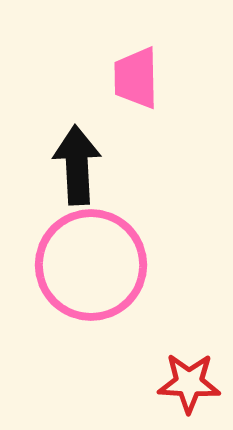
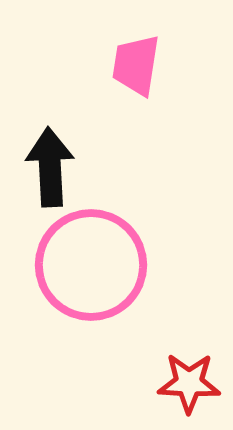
pink trapezoid: moved 13 px up; rotated 10 degrees clockwise
black arrow: moved 27 px left, 2 px down
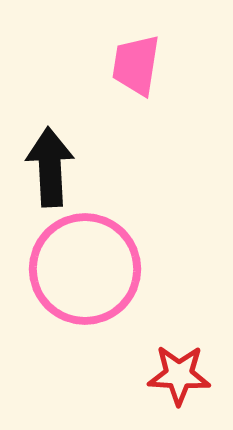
pink circle: moved 6 px left, 4 px down
red star: moved 10 px left, 8 px up
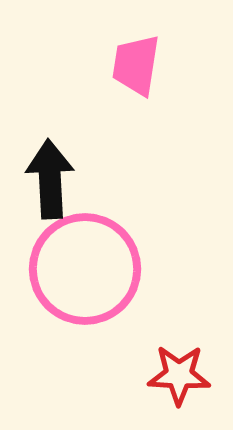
black arrow: moved 12 px down
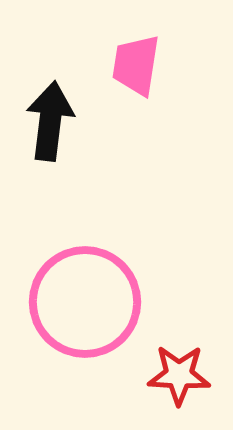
black arrow: moved 58 px up; rotated 10 degrees clockwise
pink circle: moved 33 px down
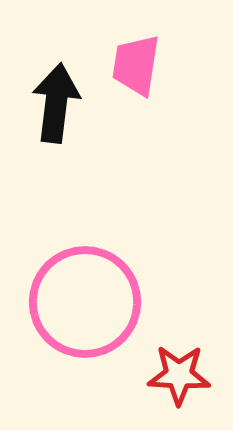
black arrow: moved 6 px right, 18 px up
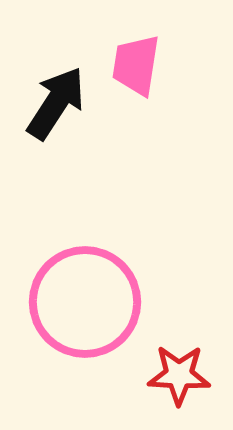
black arrow: rotated 26 degrees clockwise
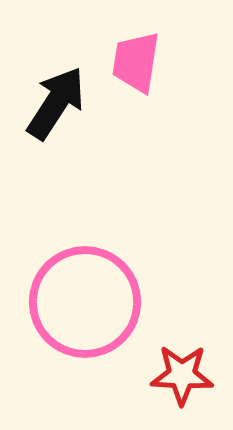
pink trapezoid: moved 3 px up
red star: moved 3 px right
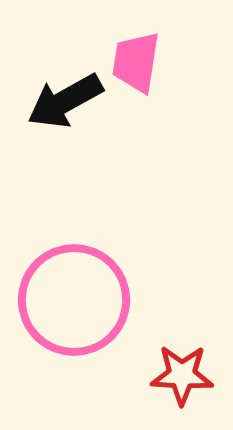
black arrow: moved 9 px right, 2 px up; rotated 152 degrees counterclockwise
pink circle: moved 11 px left, 2 px up
